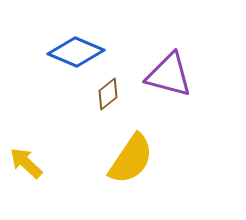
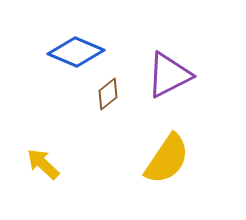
purple triangle: rotated 42 degrees counterclockwise
yellow semicircle: moved 36 px right
yellow arrow: moved 17 px right, 1 px down
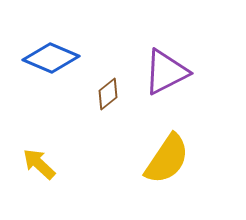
blue diamond: moved 25 px left, 6 px down
purple triangle: moved 3 px left, 3 px up
yellow arrow: moved 4 px left
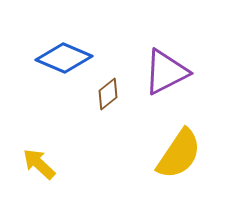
blue diamond: moved 13 px right
yellow semicircle: moved 12 px right, 5 px up
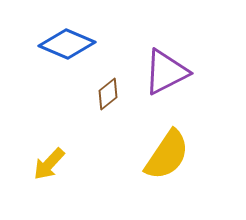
blue diamond: moved 3 px right, 14 px up
yellow semicircle: moved 12 px left, 1 px down
yellow arrow: moved 10 px right; rotated 90 degrees counterclockwise
